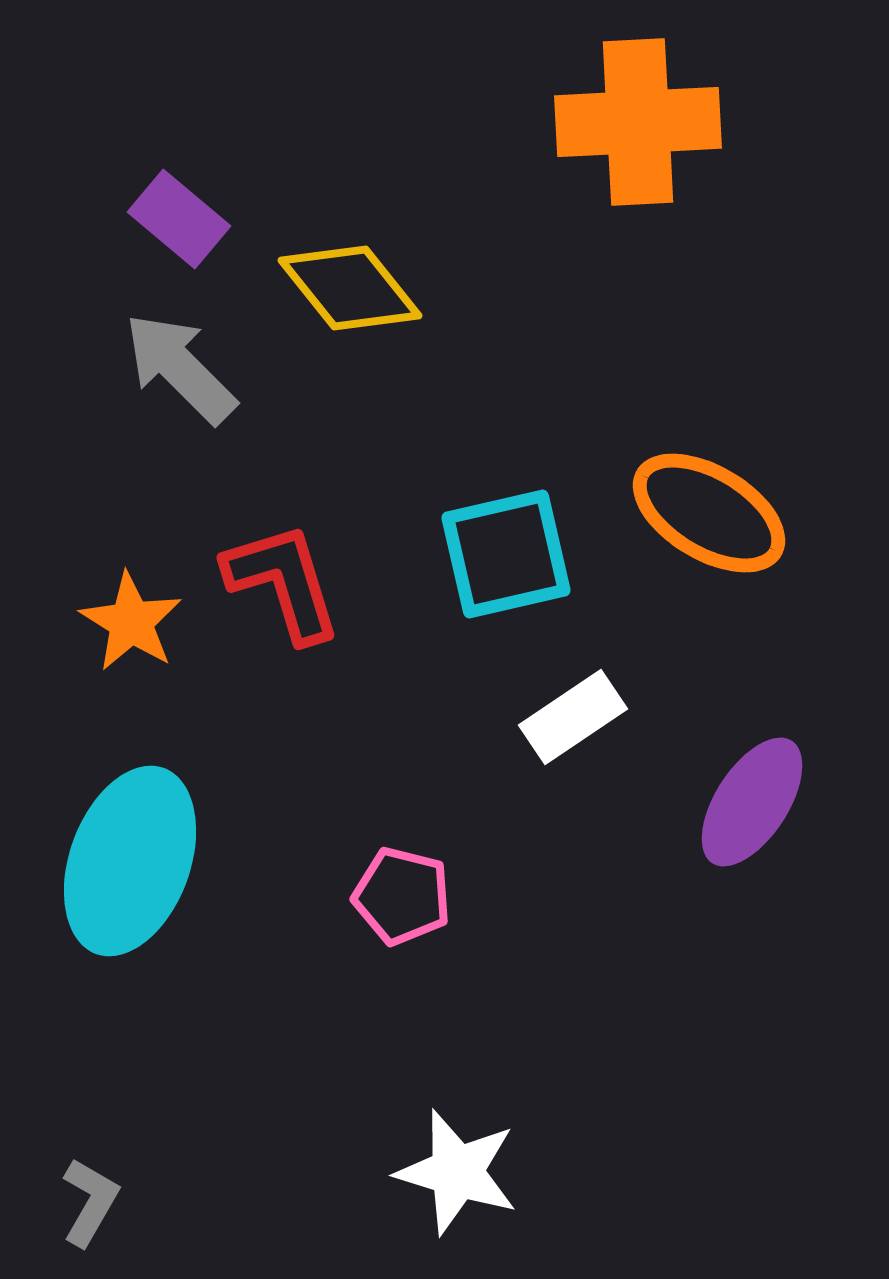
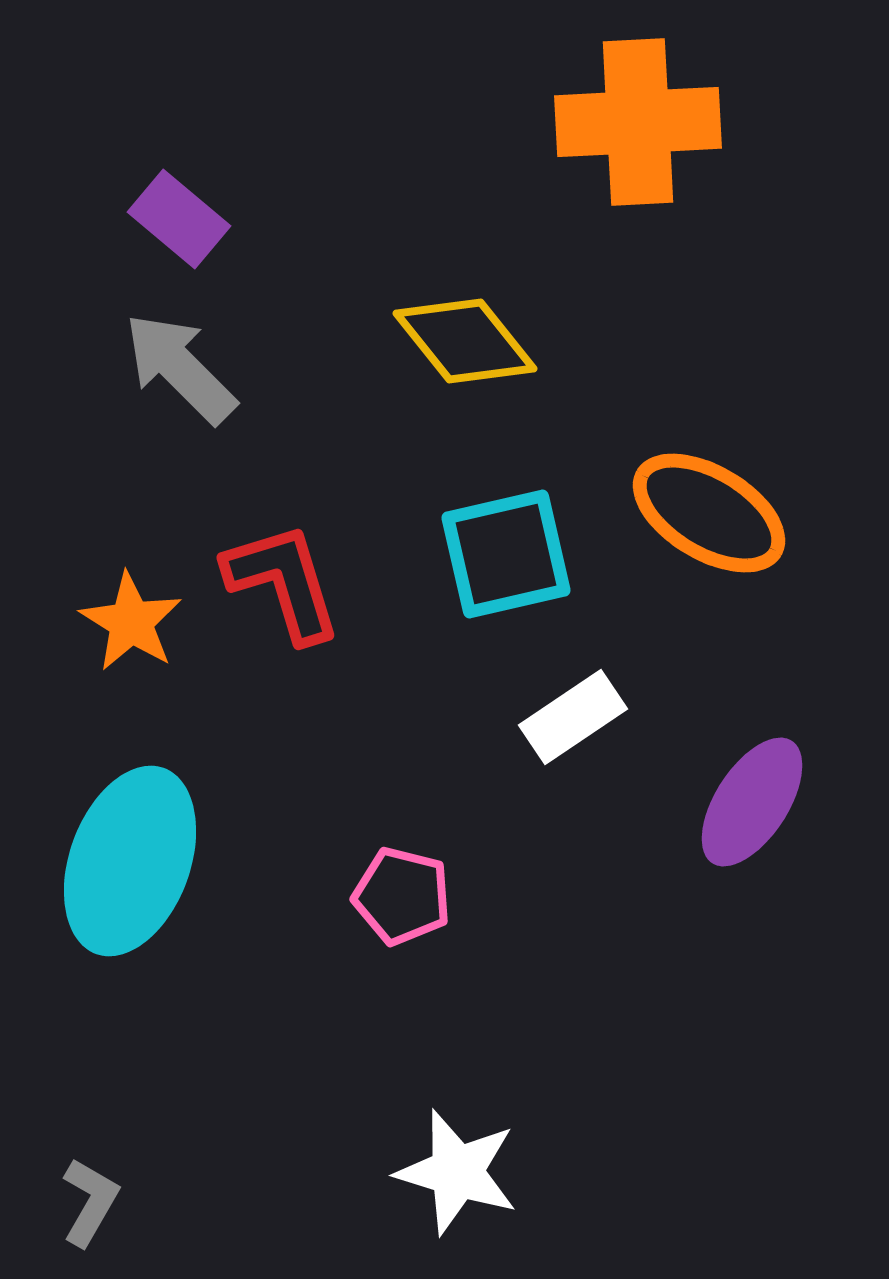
yellow diamond: moved 115 px right, 53 px down
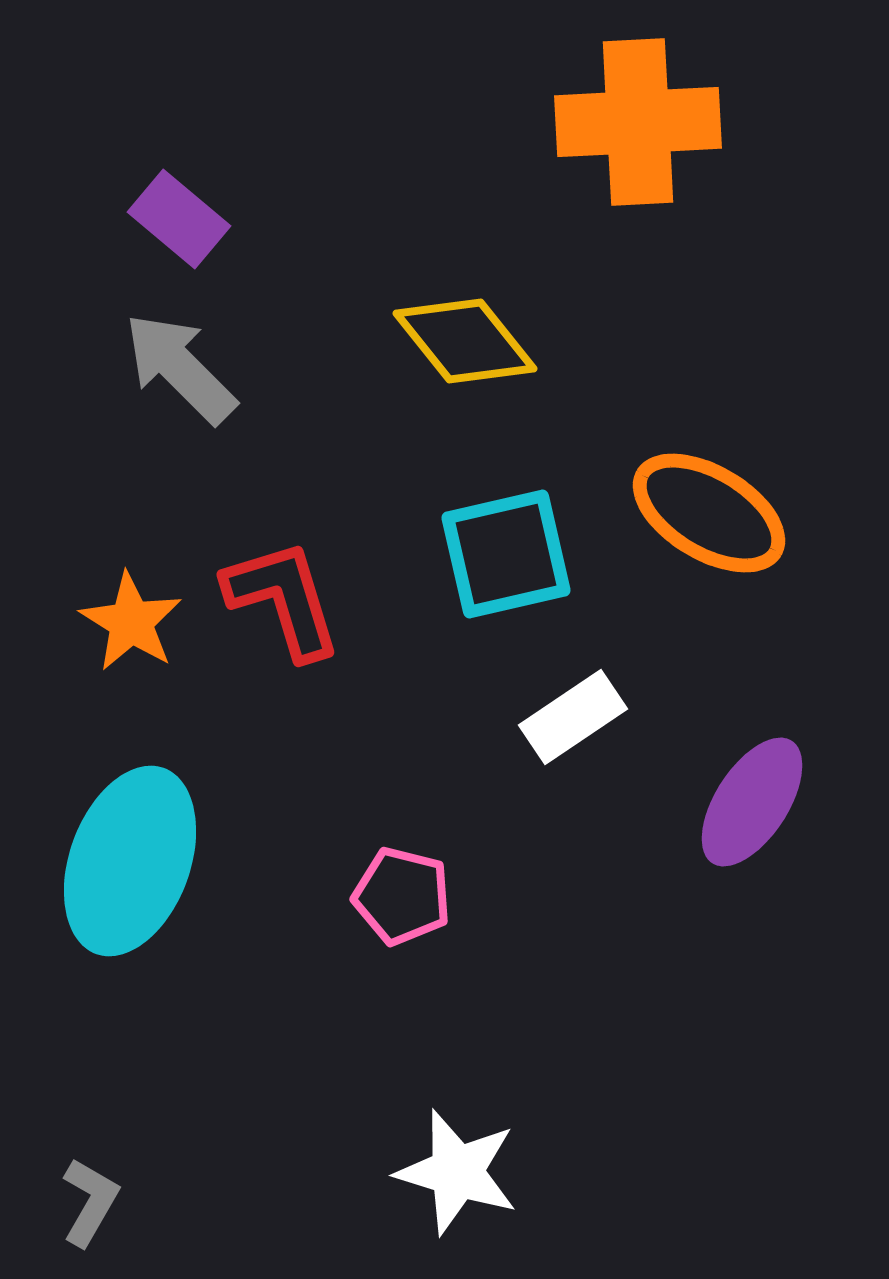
red L-shape: moved 17 px down
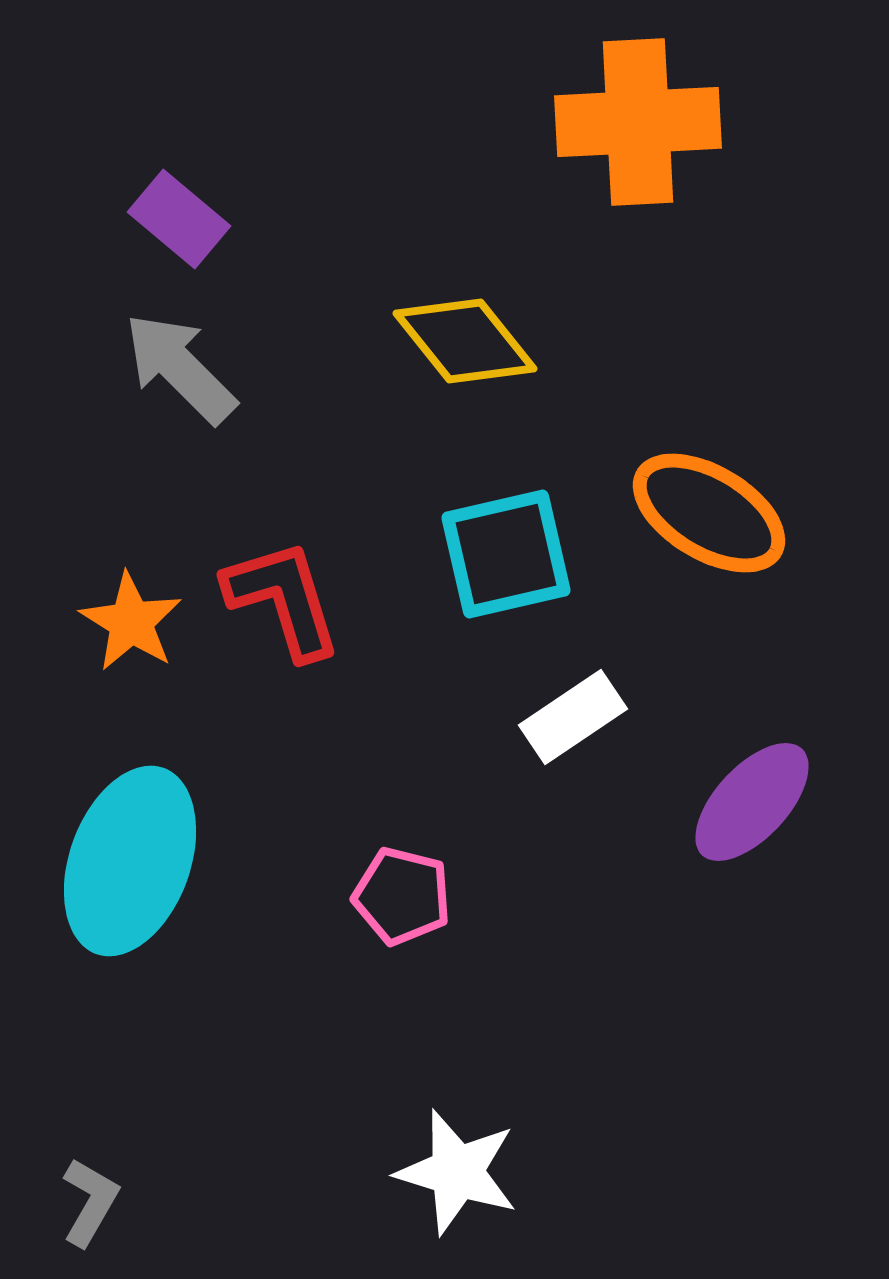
purple ellipse: rotated 10 degrees clockwise
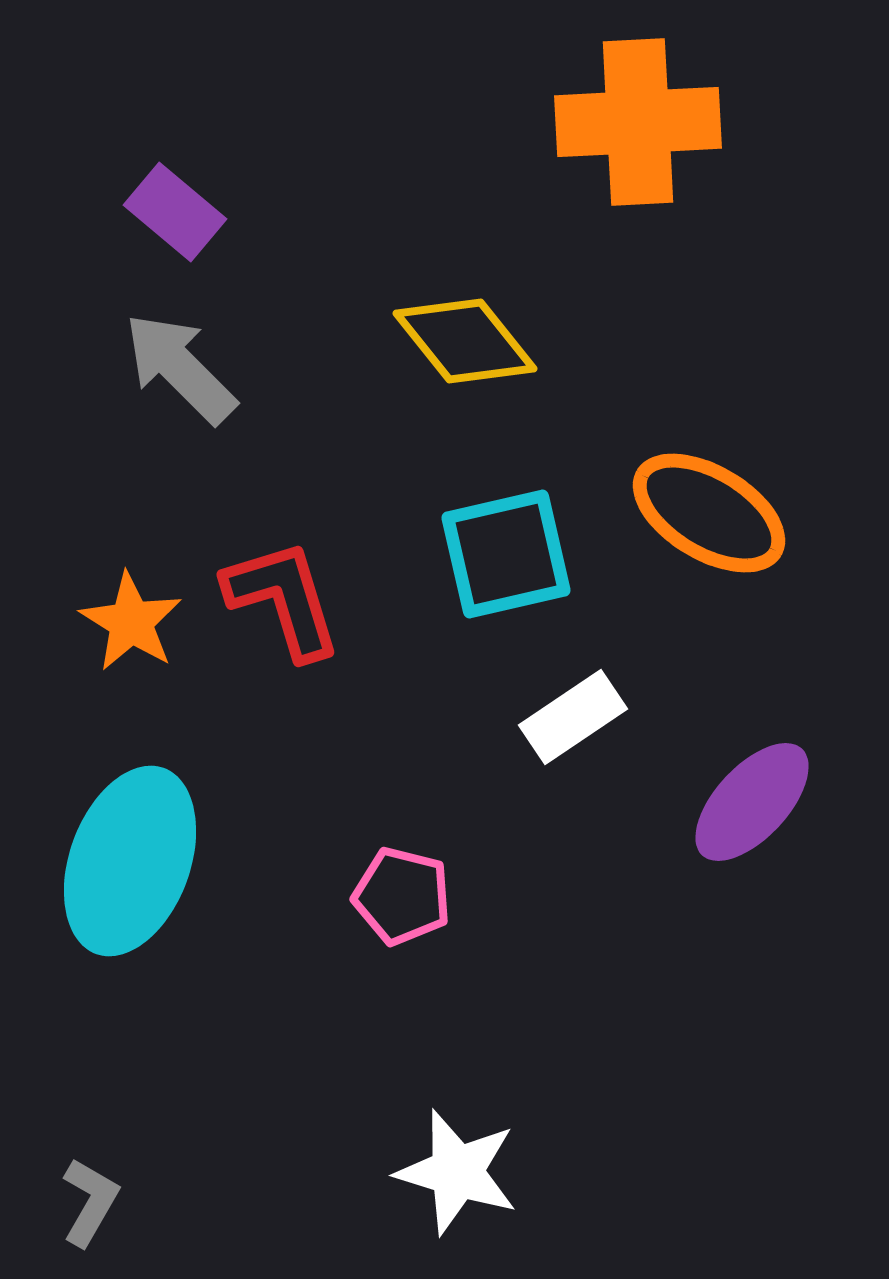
purple rectangle: moved 4 px left, 7 px up
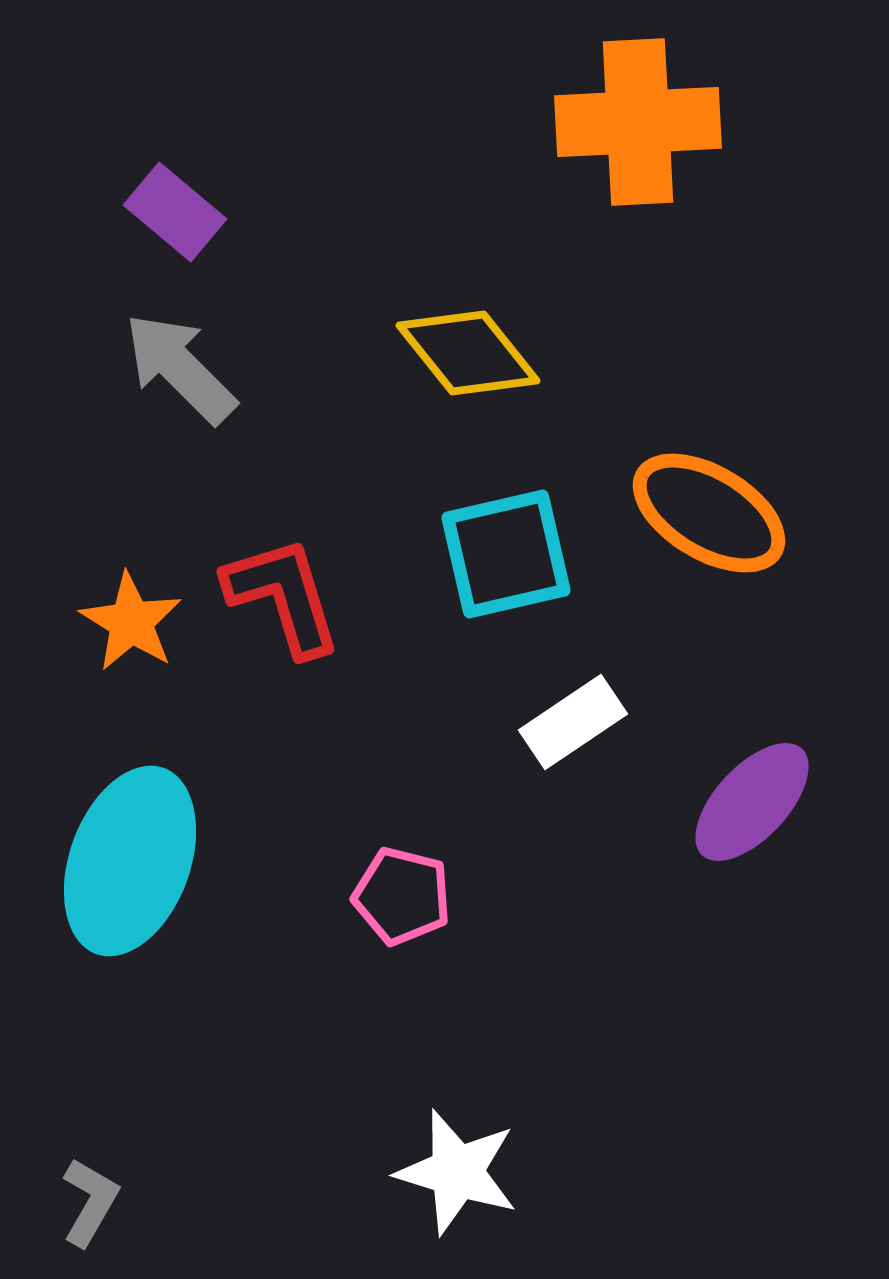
yellow diamond: moved 3 px right, 12 px down
red L-shape: moved 3 px up
white rectangle: moved 5 px down
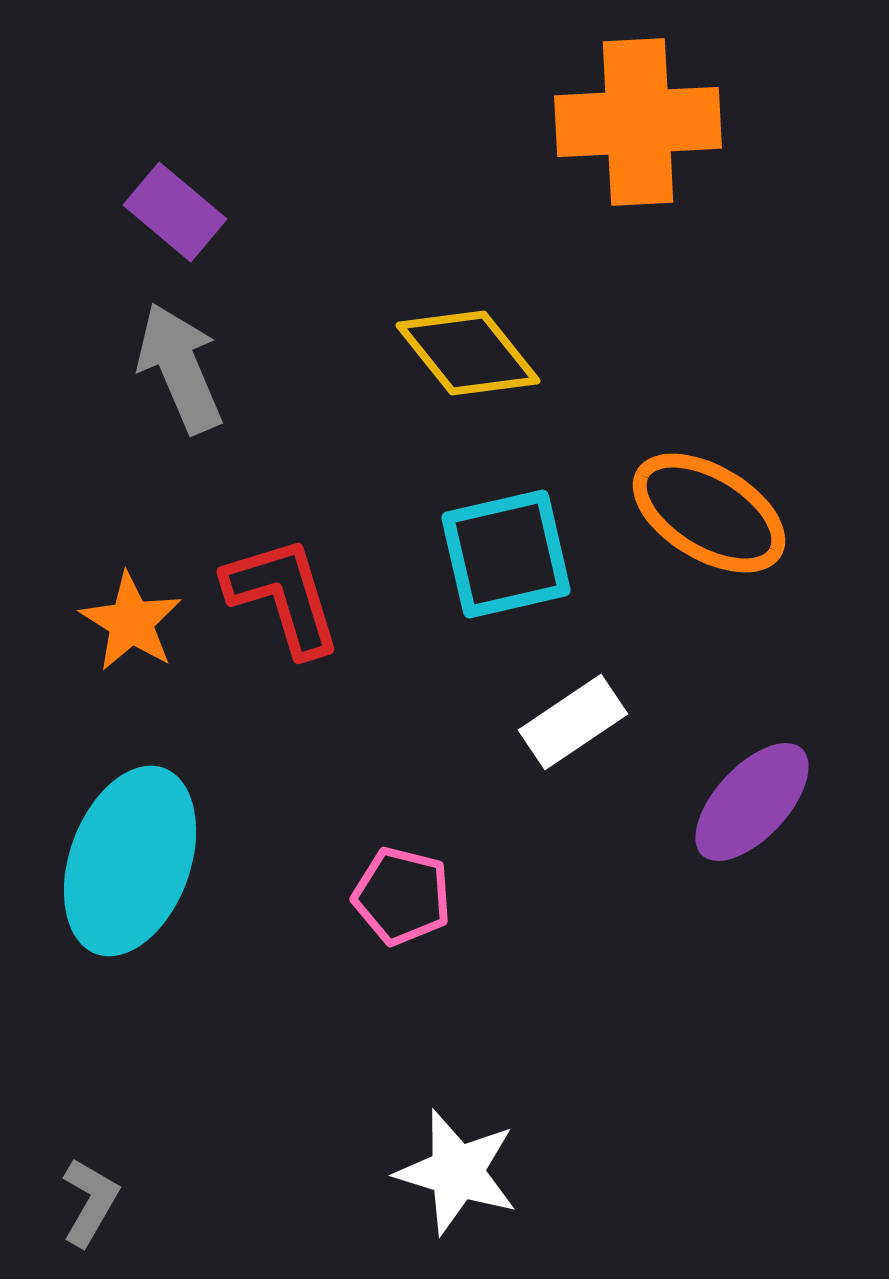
gray arrow: rotated 22 degrees clockwise
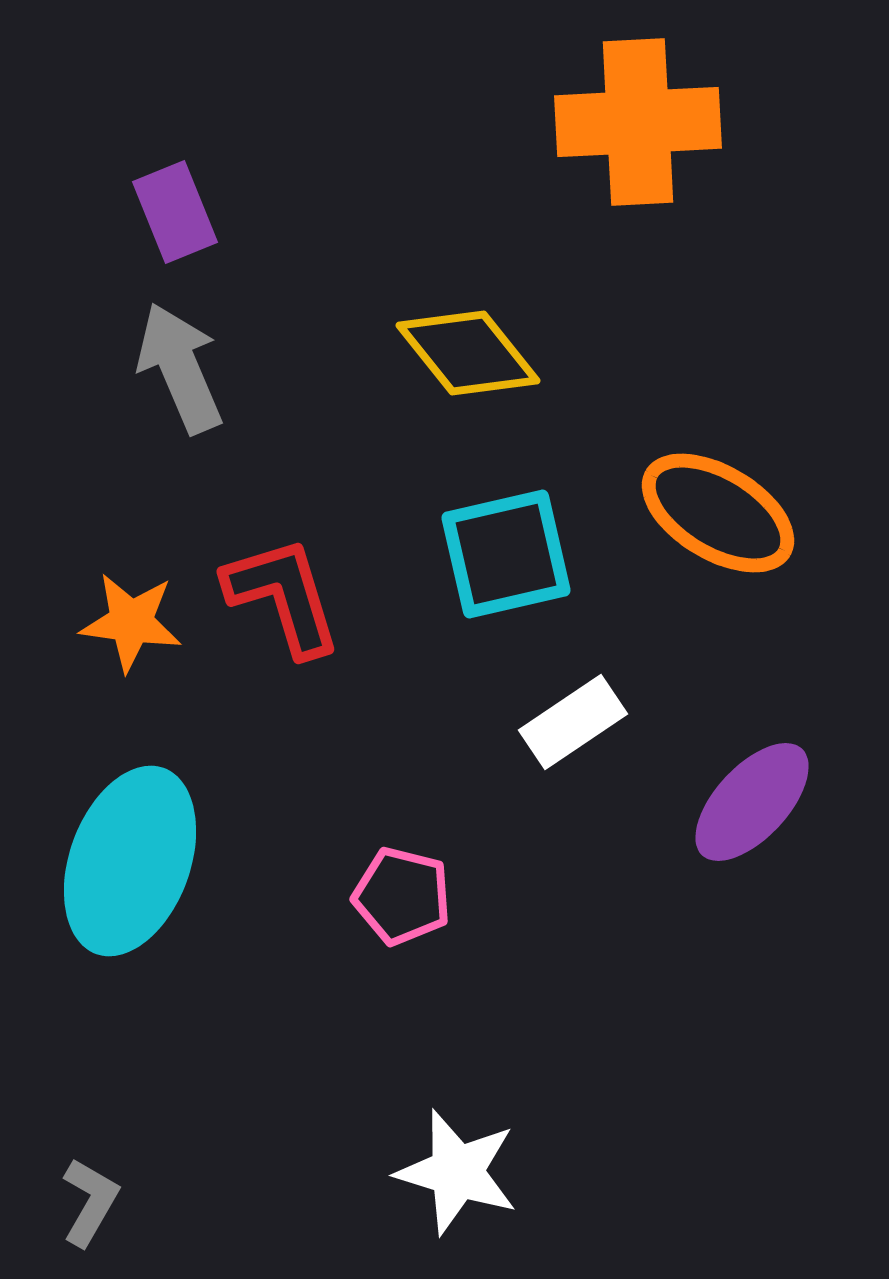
purple rectangle: rotated 28 degrees clockwise
orange ellipse: moved 9 px right
orange star: rotated 24 degrees counterclockwise
